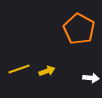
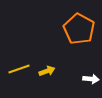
white arrow: moved 1 px down
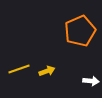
orange pentagon: moved 1 px right, 2 px down; rotated 20 degrees clockwise
white arrow: moved 2 px down
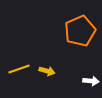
yellow arrow: rotated 35 degrees clockwise
